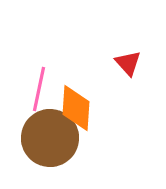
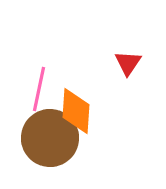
red triangle: rotated 16 degrees clockwise
orange diamond: moved 3 px down
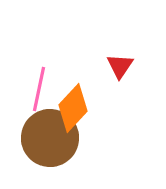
red triangle: moved 8 px left, 3 px down
orange diamond: moved 3 px left, 3 px up; rotated 39 degrees clockwise
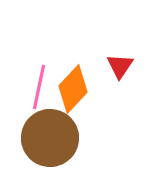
pink line: moved 2 px up
orange diamond: moved 19 px up
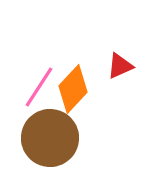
red triangle: rotated 32 degrees clockwise
pink line: rotated 21 degrees clockwise
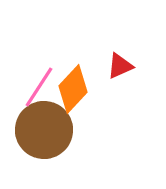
brown circle: moved 6 px left, 8 px up
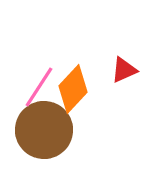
red triangle: moved 4 px right, 4 px down
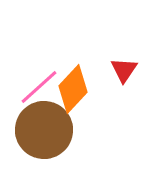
red triangle: rotated 32 degrees counterclockwise
pink line: rotated 15 degrees clockwise
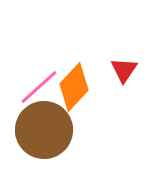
orange diamond: moved 1 px right, 2 px up
